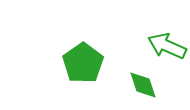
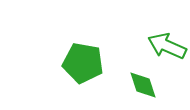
green pentagon: rotated 27 degrees counterclockwise
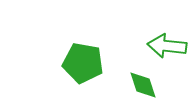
green arrow: rotated 18 degrees counterclockwise
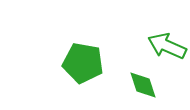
green arrow: rotated 18 degrees clockwise
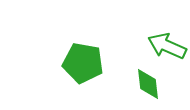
green diamond: moved 5 px right, 1 px up; rotated 12 degrees clockwise
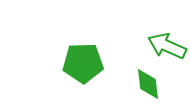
green pentagon: rotated 12 degrees counterclockwise
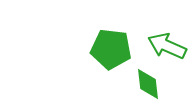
green pentagon: moved 28 px right, 14 px up; rotated 9 degrees clockwise
